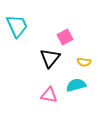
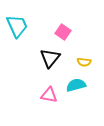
pink square: moved 2 px left, 5 px up; rotated 28 degrees counterclockwise
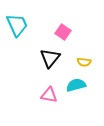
cyan trapezoid: moved 1 px up
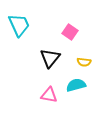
cyan trapezoid: moved 2 px right
pink square: moved 7 px right
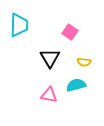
cyan trapezoid: rotated 25 degrees clockwise
black triangle: rotated 10 degrees counterclockwise
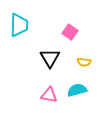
cyan semicircle: moved 1 px right, 5 px down
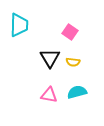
yellow semicircle: moved 11 px left
cyan semicircle: moved 2 px down
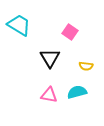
cyan trapezoid: rotated 60 degrees counterclockwise
yellow semicircle: moved 13 px right, 4 px down
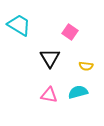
cyan semicircle: moved 1 px right
